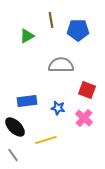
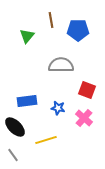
green triangle: rotated 21 degrees counterclockwise
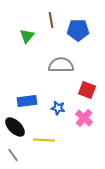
yellow line: moved 2 px left; rotated 20 degrees clockwise
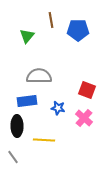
gray semicircle: moved 22 px left, 11 px down
black ellipse: moved 2 px right, 1 px up; rotated 45 degrees clockwise
gray line: moved 2 px down
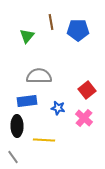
brown line: moved 2 px down
red square: rotated 30 degrees clockwise
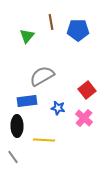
gray semicircle: moved 3 px right; rotated 30 degrees counterclockwise
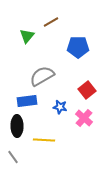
brown line: rotated 70 degrees clockwise
blue pentagon: moved 17 px down
blue star: moved 2 px right, 1 px up
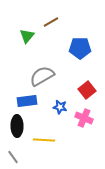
blue pentagon: moved 2 px right, 1 px down
pink cross: rotated 18 degrees counterclockwise
